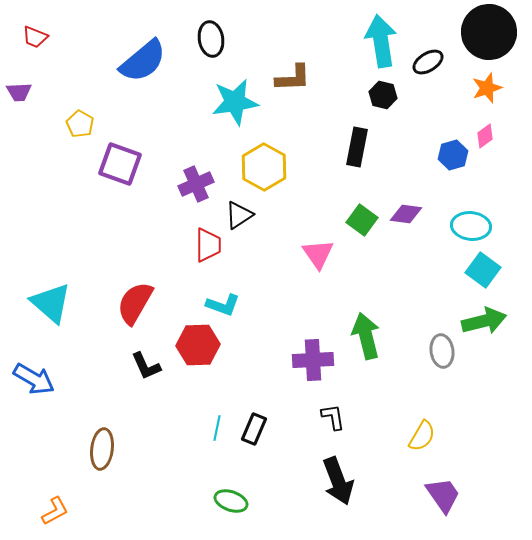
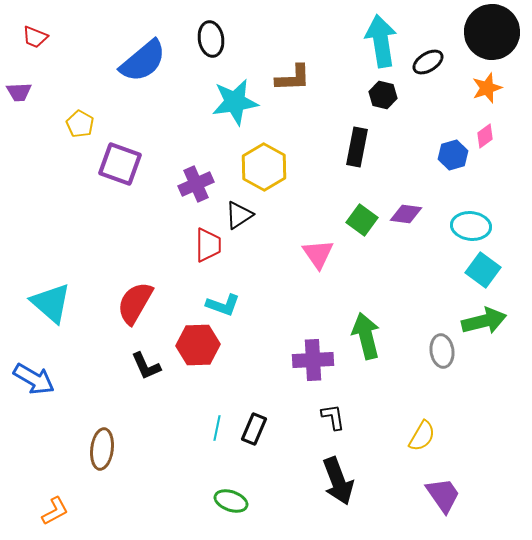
black circle at (489, 32): moved 3 px right
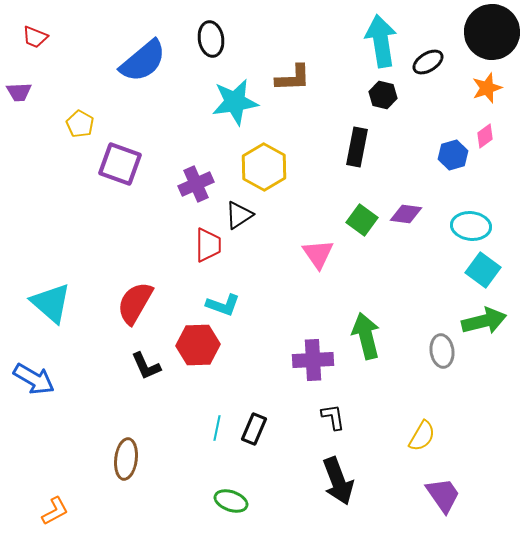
brown ellipse at (102, 449): moved 24 px right, 10 px down
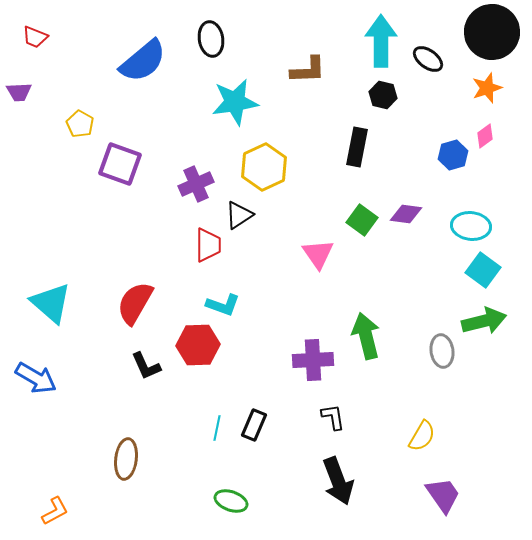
cyan arrow at (381, 41): rotated 9 degrees clockwise
black ellipse at (428, 62): moved 3 px up; rotated 68 degrees clockwise
brown L-shape at (293, 78): moved 15 px right, 8 px up
yellow hexagon at (264, 167): rotated 6 degrees clockwise
blue arrow at (34, 379): moved 2 px right, 1 px up
black rectangle at (254, 429): moved 4 px up
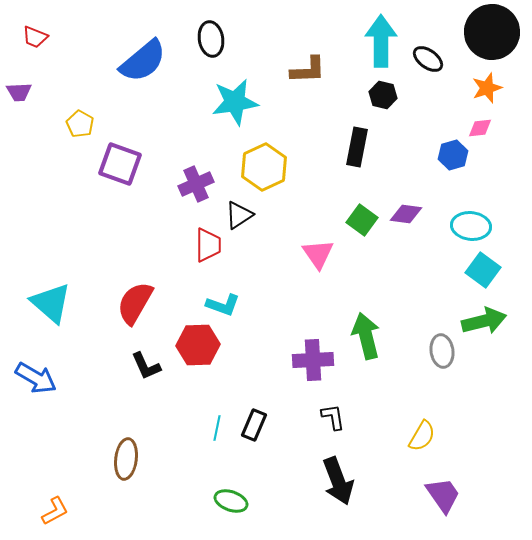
pink diamond at (485, 136): moved 5 px left, 8 px up; rotated 30 degrees clockwise
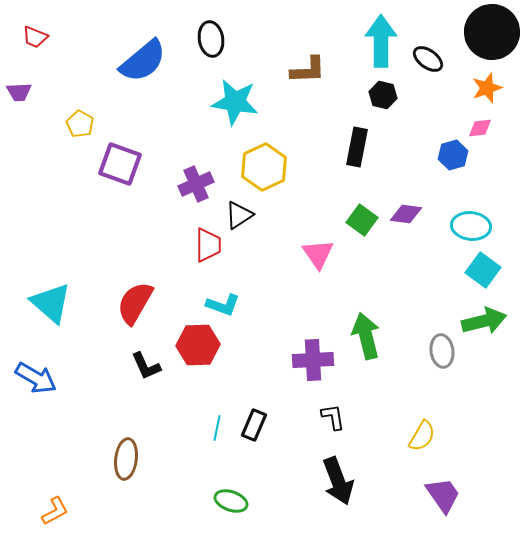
cyan star at (235, 102): rotated 18 degrees clockwise
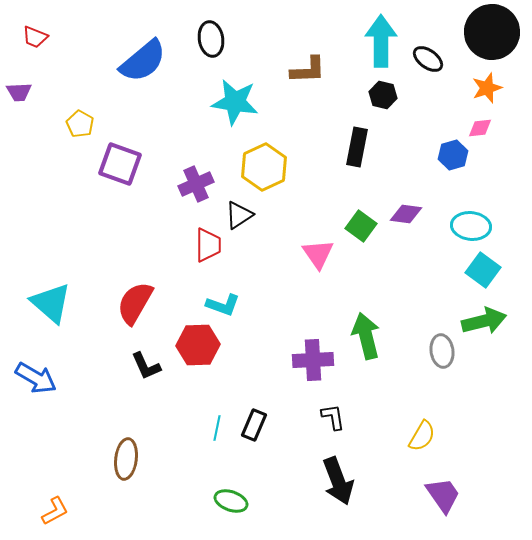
green square at (362, 220): moved 1 px left, 6 px down
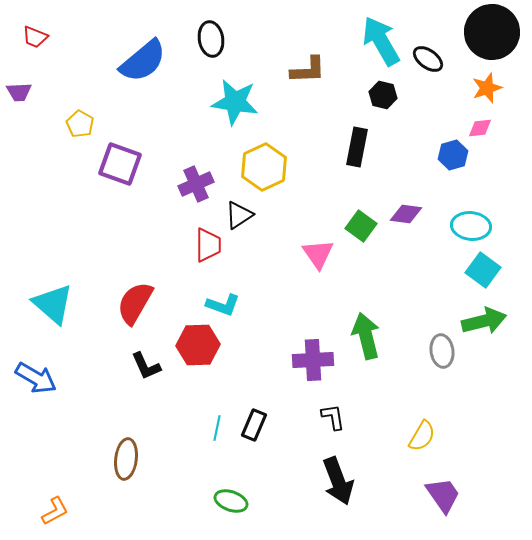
cyan arrow at (381, 41): rotated 30 degrees counterclockwise
cyan triangle at (51, 303): moved 2 px right, 1 px down
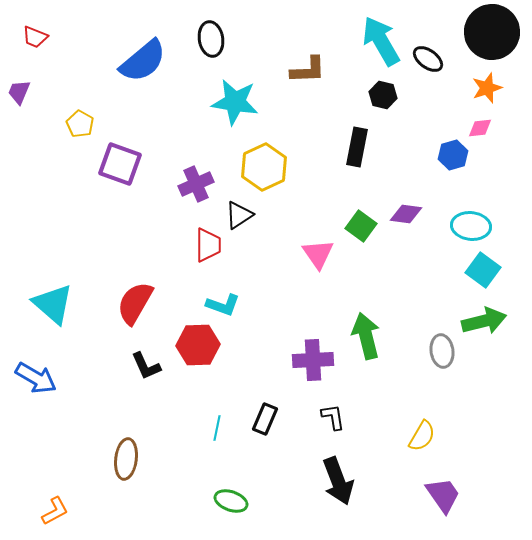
purple trapezoid at (19, 92): rotated 116 degrees clockwise
black rectangle at (254, 425): moved 11 px right, 6 px up
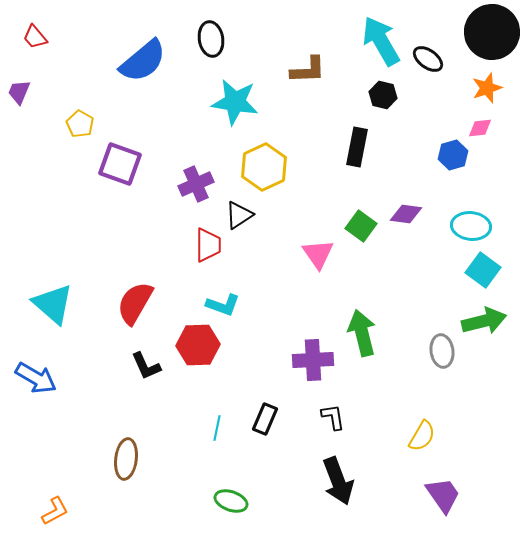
red trapezoid at (35, 37): rotated 28 degrees clockwise
green arrow at (366, 336): moved 4 px left, 3 px up
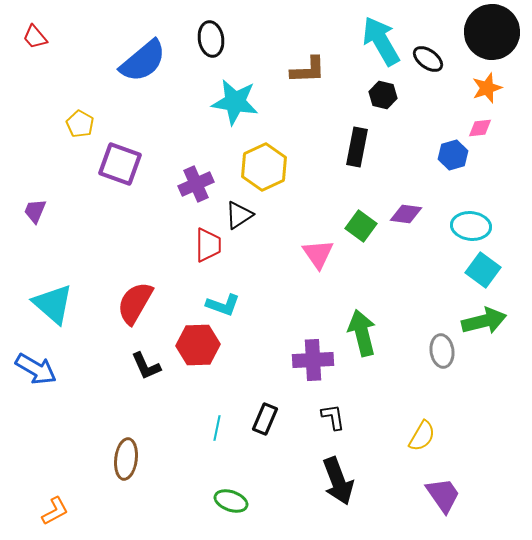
purple trapezoid at (19, 92): moved 16 px right, 119 px down
blue arrow at (36, 378): moved 9 px up
